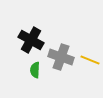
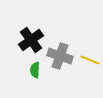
black cross: rotated 25 degrees clockwise
gray cross: moved 1 px left, 1 px up
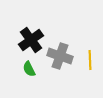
yellow line: rotated 66 degrees clockwise
green semicircle: moved 6 px left, 1 px up; rotated 28 degrees counterclockwise
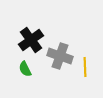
yellow line: moved 5 px left, 7 px down
green semicircle: moved 4 px left
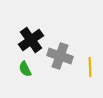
yellow line: moved 5 px right
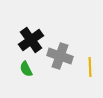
green semicircle: moved 1 px right
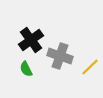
yellow line: rotated 48 degrees clockwise
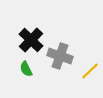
black cross: rotated 10 degrees counterclockwise
yellow line: moved 4 px down
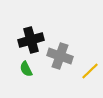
black cross: rotated 30 degrees clockwise
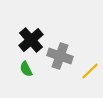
black cross: rotated 25 degrees counterclockwise
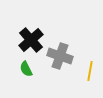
yellow line: rotated 36 degrees counterclockwise
